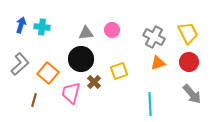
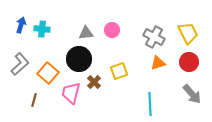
cyan cross: moved 2 px down
black circle: moved 2 px left
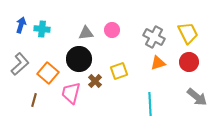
brown cross: moved 1 px right, 1 px up
gray arrow: moved 5 px right, 3 px down; rotated 10 degrees counterclockwise
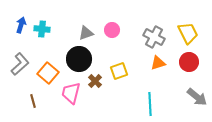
gray triangle: rotated 14 degrees counterclockwise
brown line: moved 1 px left, 1 px down; rotated 32 degrees counterclockwise
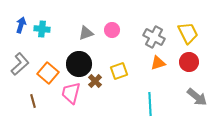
black circle: moved 5 px down
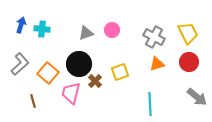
orange triangle: moved 1 px left, 1 px down
yellow square: moved 1 px right, 1 px down
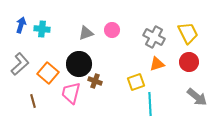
yellow square: moved 16 px right, 10 px down
brown cross: rotated 24 degrees counterclockwise
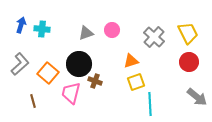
gray cross: rotated 15 degrees clockwise
orange triangle: moved 26 px left, 3 px up
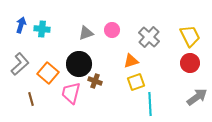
yellow trapezoid: moved 2 px right, 3 px down
gray cross: moved 5 px left
red circle: moved 1 px right, 1 px down
gray arrow: rotated 75 degrees counterclockwise
brown line: moved 2 px left, 2 px up
